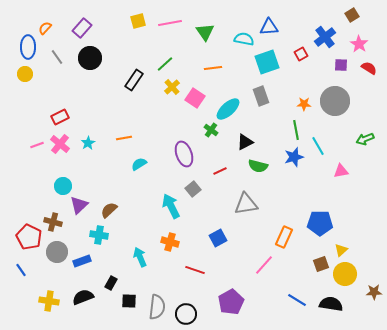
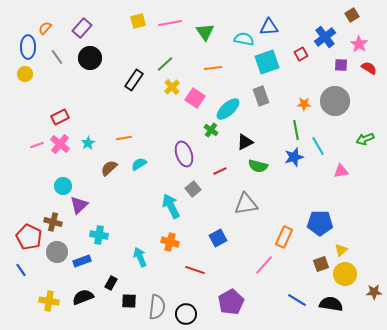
brown semicircle at (109, 210): moved 42 px up
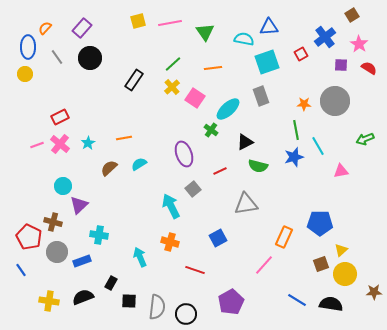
green line at (165, 64): moved 8 px right
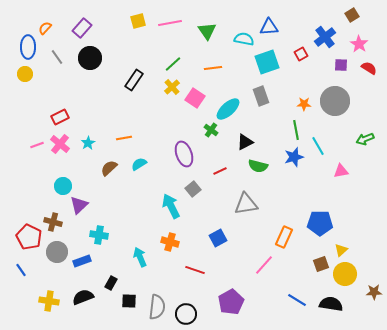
green triangle at (205, 32): moved 2 px right, 1 px up
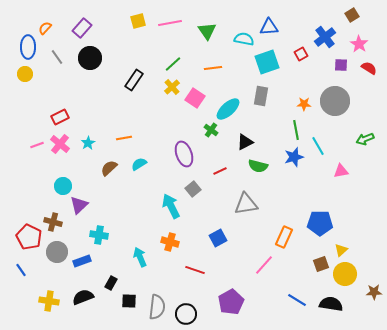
gray rectangle at (261, 96): rotated 30 degrees clockwise
